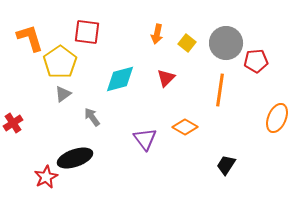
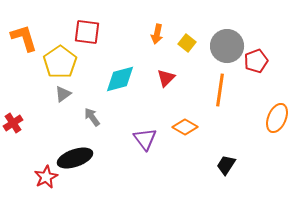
orange L-shape: moved 6 px left
gray circle: moved 1 px right, 3 px down
red pentagon: rotated 15 degrees counterclockwise
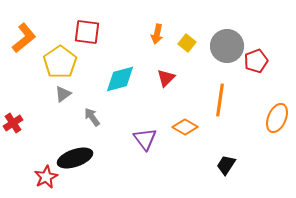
orange L-shape: rotated 68 degrees clockwise
orange line: moved 10 px down
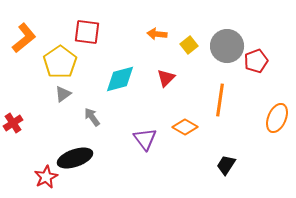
orange arrow: rotated 84 degrees clockwise
yellow square: moved 2 px right, 2 px down; rotated 12 degrees clockwise
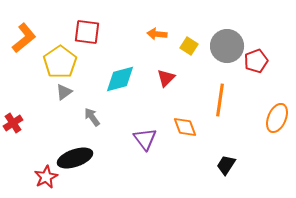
yellow square: moved 1 px down; rotated 18 degrees counterclockwise
gray triangle: moved 1 px right, 2 px up
orange diamond: rotated 40 degrees clockwise
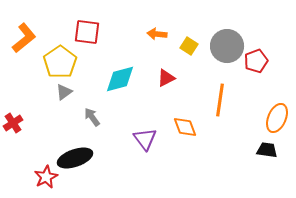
red triangle: rotated 18 degrees clockwise
black trapezoid: moved 41 px right, 15 px up; rotated 65 degrees clockwise
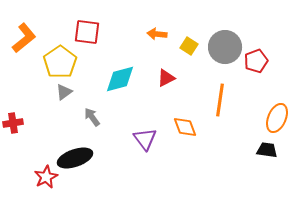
gray circle: moved 2 px left, 1 px down
red cross: rotated 24 degrees clockwise
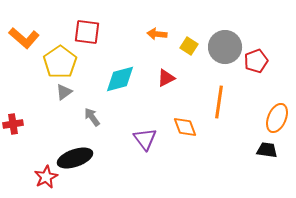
orange L-shape: rotated 80 degrees clockwise
orange line: moved 1 px left, 2 px down
red cross: moved 1 px down
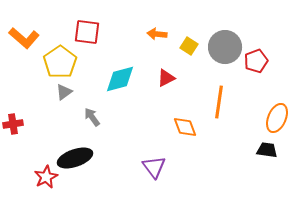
purple triangle: moved 9 px right, 28 px down
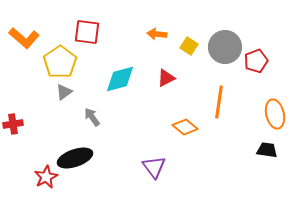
orange ellipse: moved 2 px left, 4 px up; rotated 36 degrees counterclockwise
orange diamond: rotated 30 degrees counterclockwise
